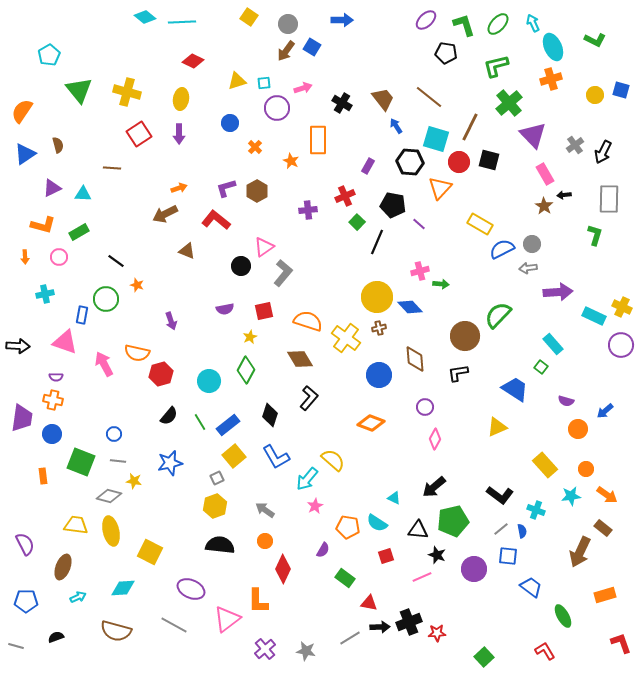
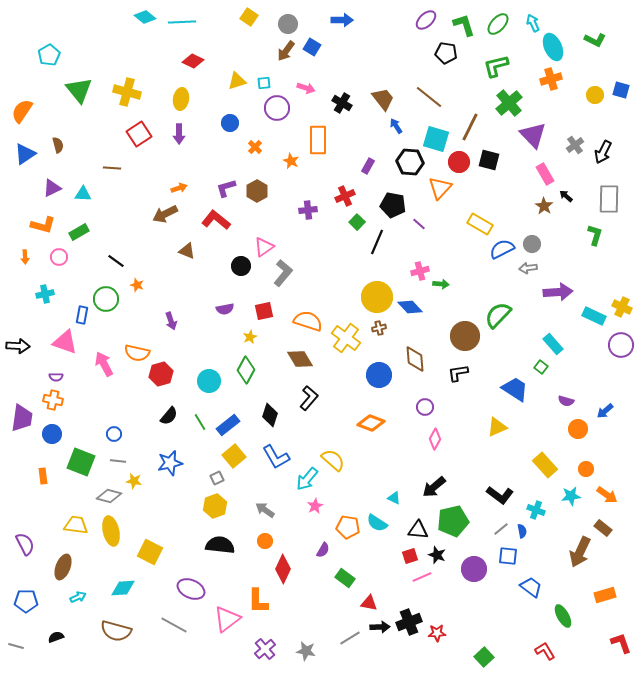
pink arrow at (303, 88): moved 3 px right; rotated 36 degrees clockwise
black arrow at (564, 195): moved 2 px right, 1 px down; rotated 48 degrees clockwise
red square at (386, 556): moved 24 px right
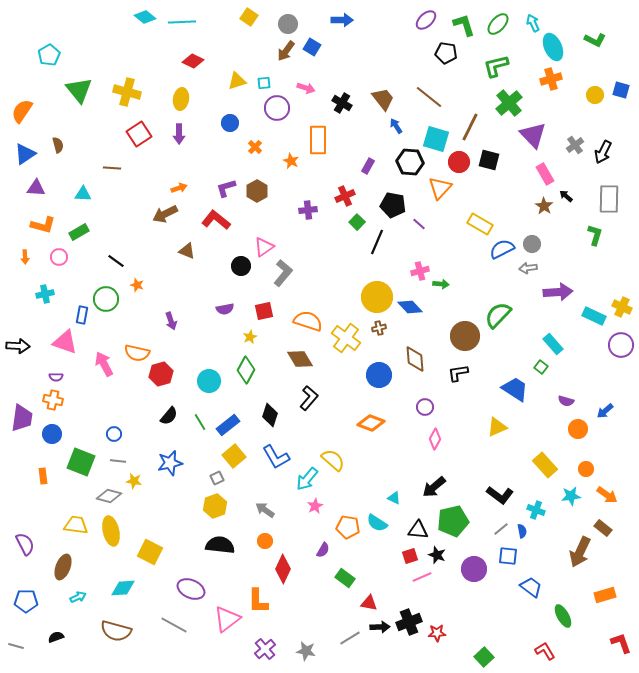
purple triangle at (52, 188): moved 16 px left; rotated 30 degrees clockwise
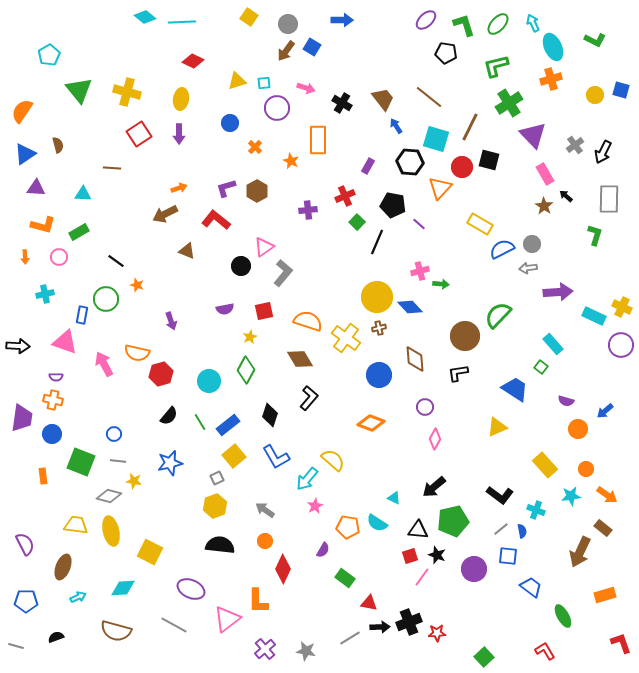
green cross at (509, 103): rotated 8 degrees clockwise
red circle at (459, 162): moved 3 px right, 5 px down
pink line at (422, 577): rotated 30 degrees counterclockwise
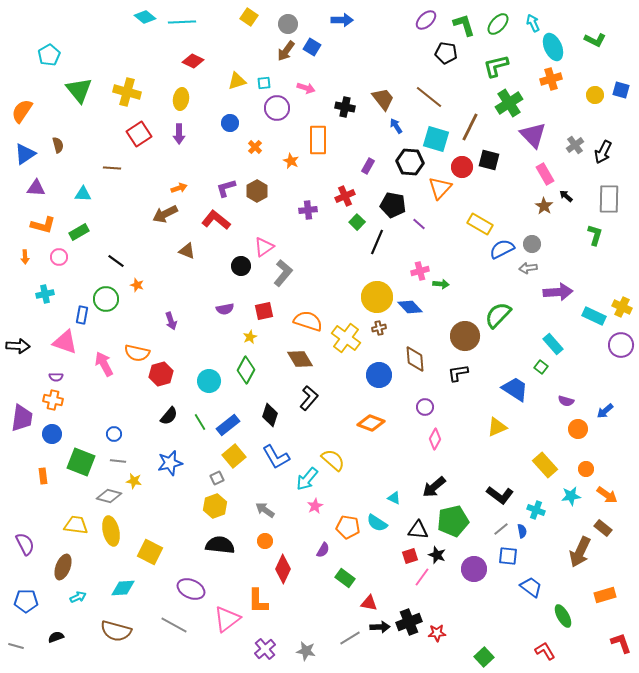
black cross at (342, 103): moved 3 px right, 4 px down; rotated 18 degrees counterclockwise
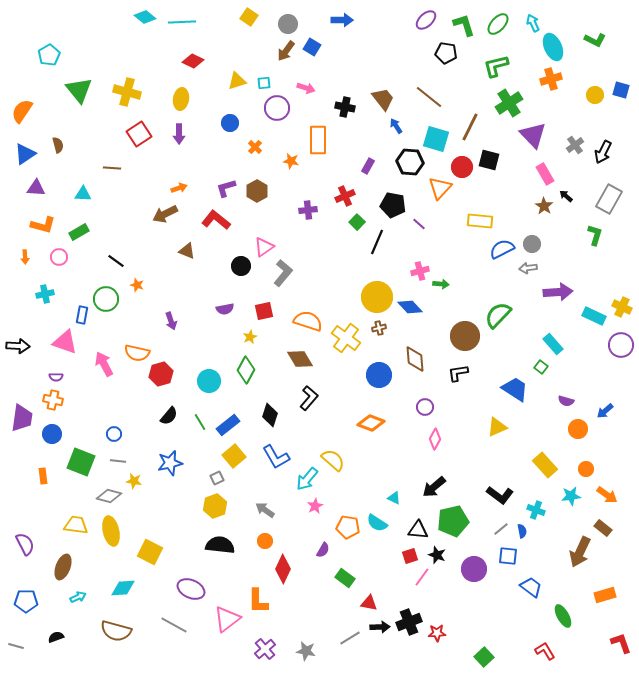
orange star at (291, 161): rotated 14 degrees counterclockwise
gray rectangle at (609, 199): rotated 28 degrees clockwise
yellow rectangle at (480, 224): moved 3 px up; rotated 25 degrees counterclockwise
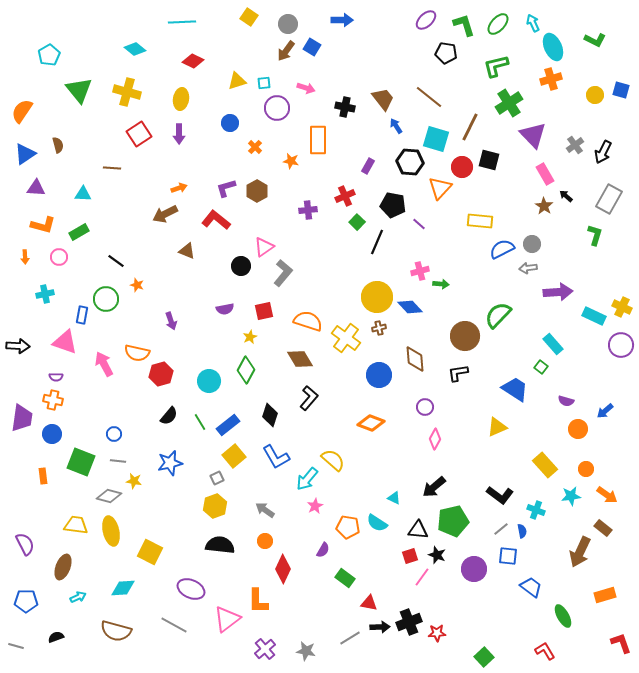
cyan diamond at (145, 17): moved 10 px left, 32 px down
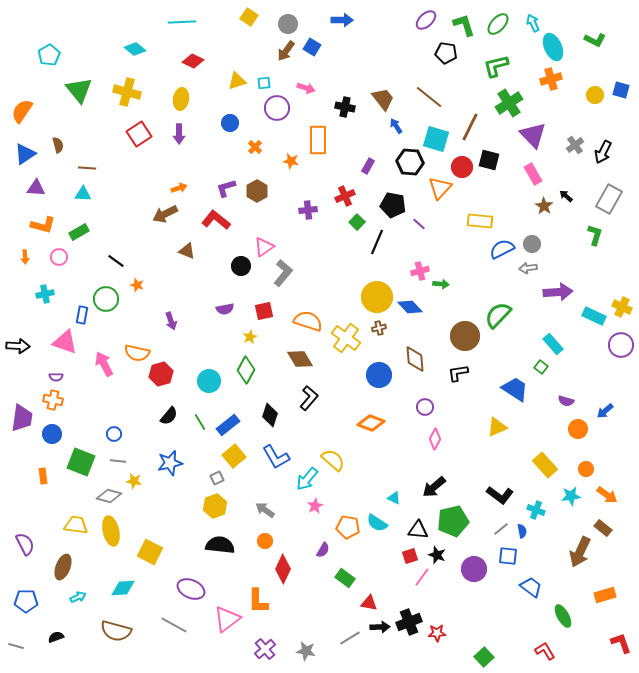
brown line at (112, 168): moved 25 px left
pink rectangle at (545, 174): moved 12 px left
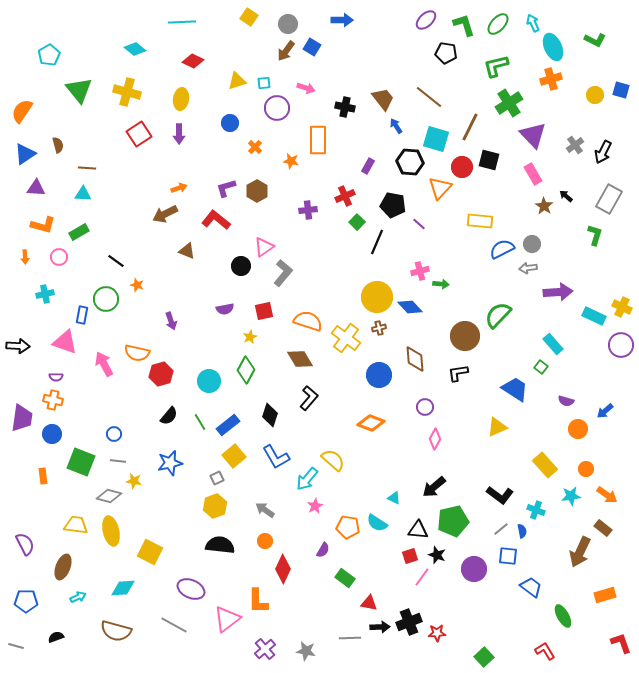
gray line at (350, 638): rotated 30 degrees clockwise
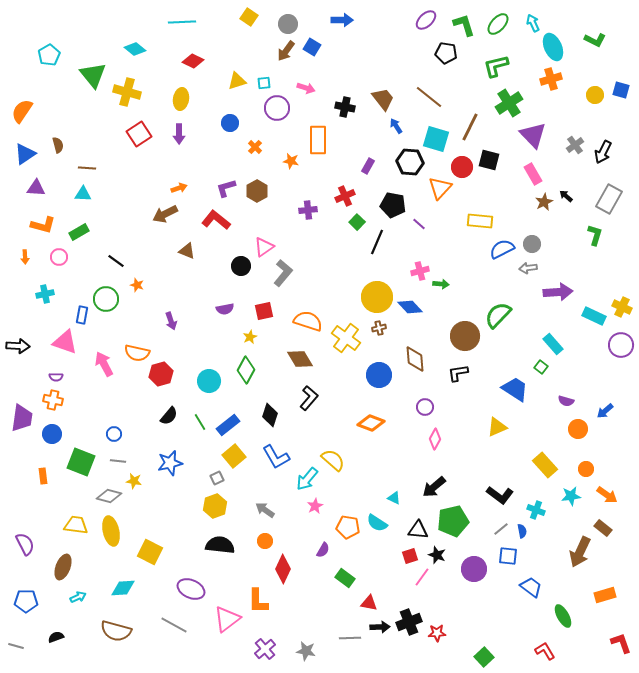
green triangle at (79, 90): moved 14 px right, 15 px up
brown star at (544, 206): moved 4 px up; rotated 12 degrees clockwise
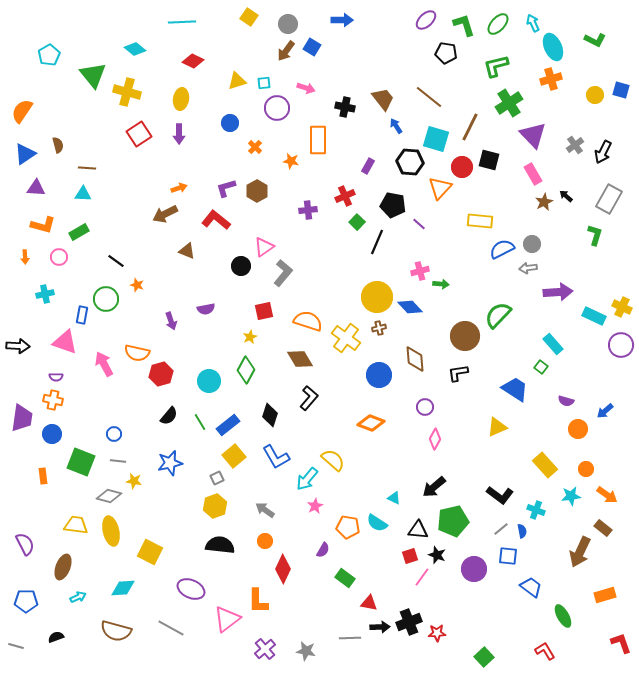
purple semicircle at (225, 309): moved 19 px left
gray line at (174, 625): moved 3 px left, 3 px down
